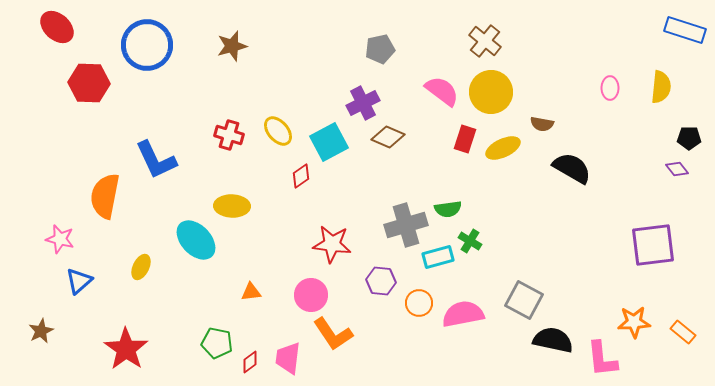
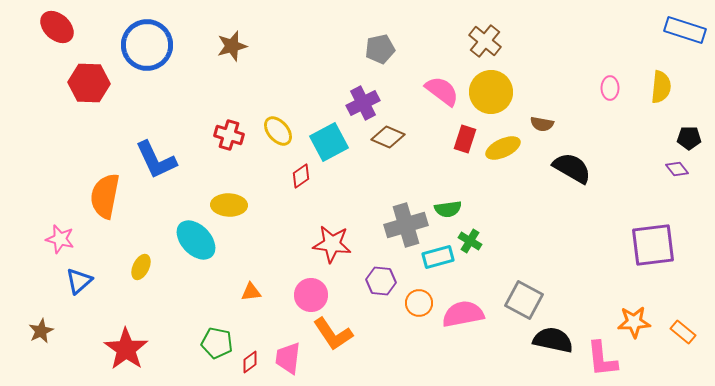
yellow ellipse at (232, 206): moved 3 px left, 1 px up
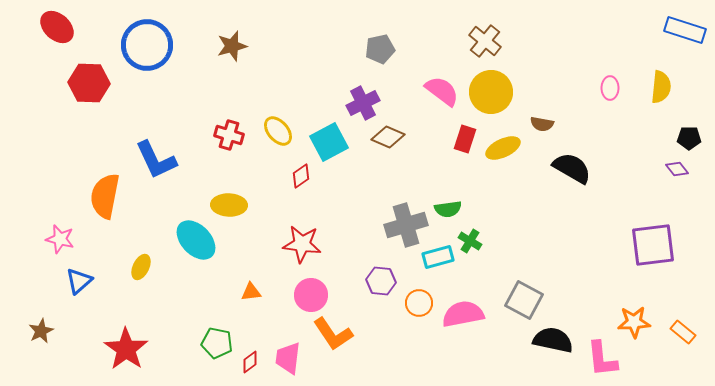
red star at (332, 244): moved 30 px left
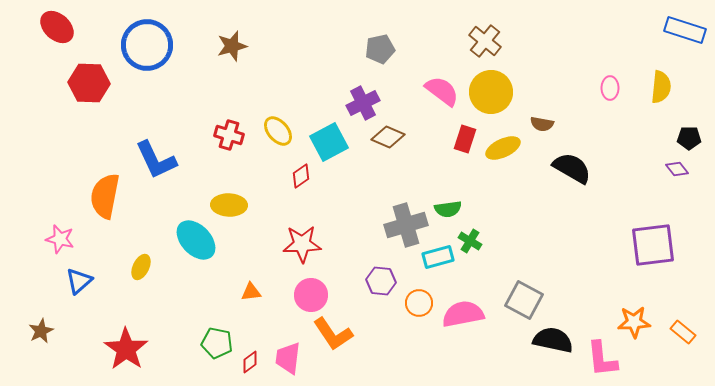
red star at (302, 244): rotated 9 degrees counterclockwise
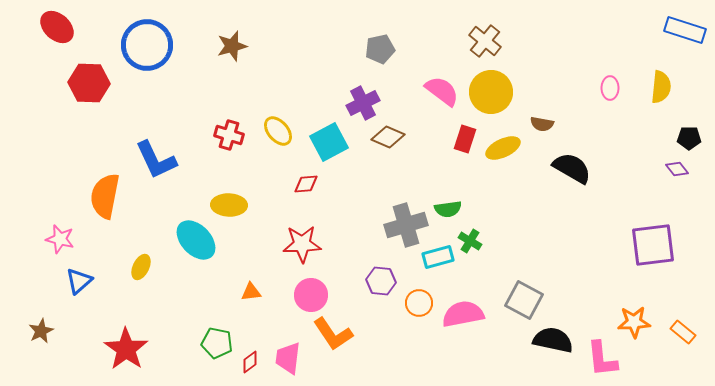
red diamond at (301, 176): moved 5 px right, 8 px down; rotated 30 degrees clockwise
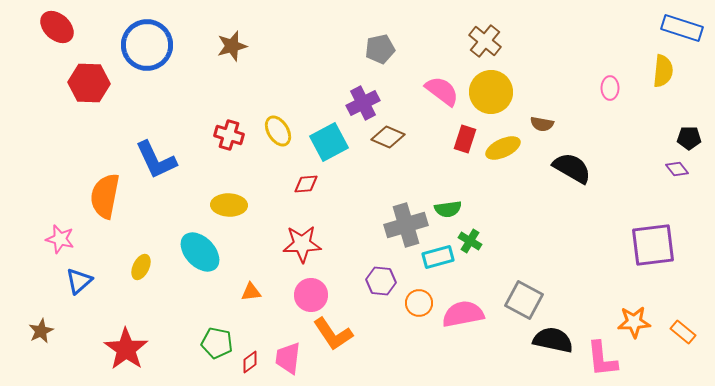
blue rectangle at (685, 30): moved 3 px left, 2 px up
yellow semicircle at (661, 87): moved 2 px right, 16 px up
yellow ellipse at (278, 131): rotated 8 degrees clockwise
cyan ellipse at (196, 240): moved 4 px right, 12 px down
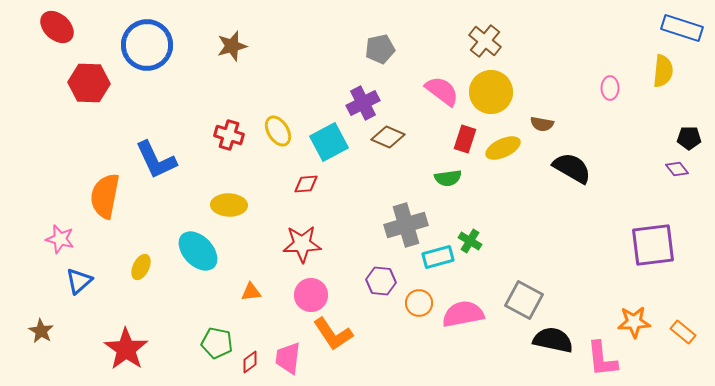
green semicircle at (448, 209): moved 31 px up
cyan ellipse at (200, 252): moved 2 px left, 1 px up
brown star at (41, 331): rotated 15 degrees counterclockwise
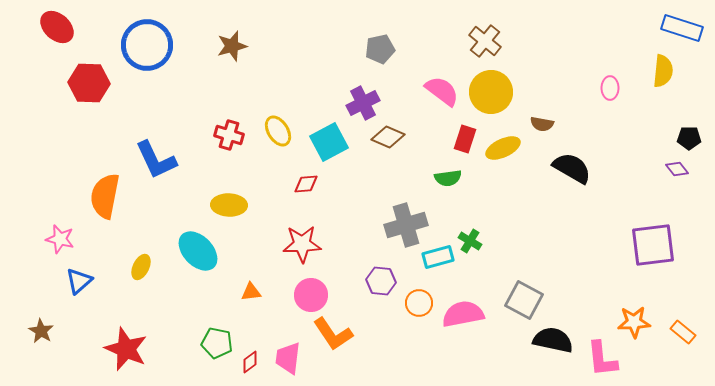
red star at (126, 349): rotated 12 degrees counterclockwise
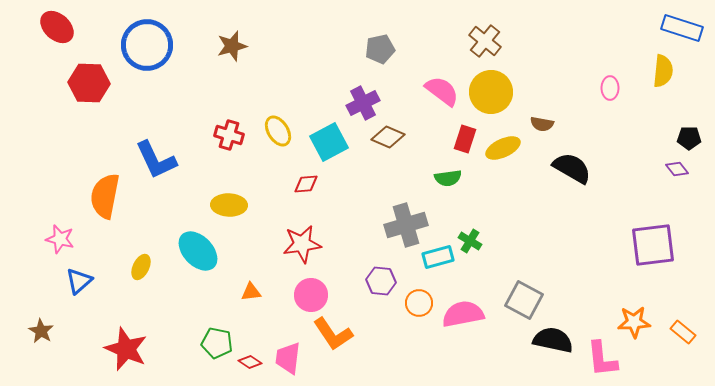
red star at (302, 244): rotated 6 degrees counterclockwise
red diamond at (250, 362): rotated 70 degrees clockwise
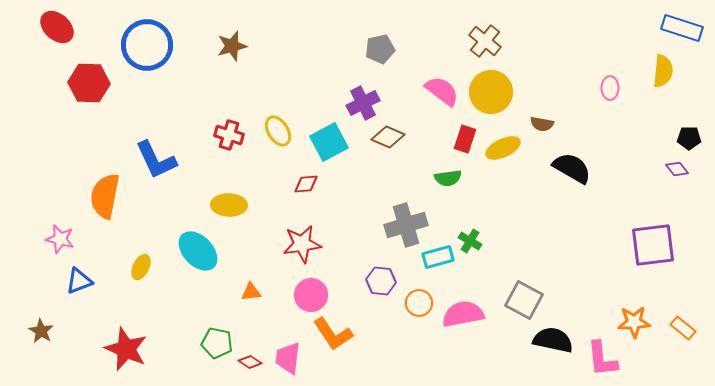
blue triangle at (79, 281): rotated 20 degrees clockwise
orange rectangle at (683, 332): moved 4 px up
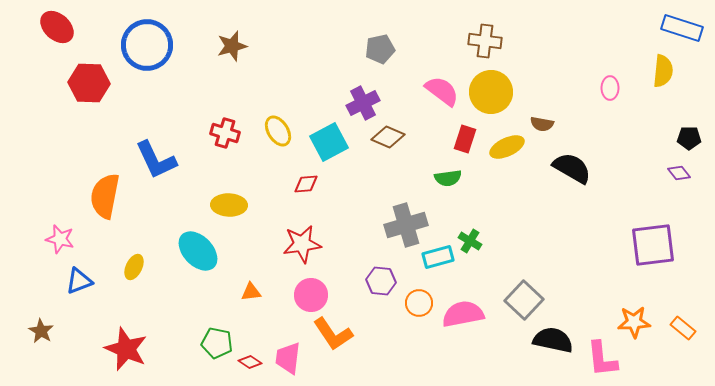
brown cross at (485, 41): rotated 32 degrees counterclockwise
red cross at (229, 135): moved 4 px left, 2 px up
yellow ellipse at (503, 148): moved 4 px right, 1 px up
purple diamond at (677, 169): moved 2 px right, 4 px down
yellow ellipse at (141, 267): moved 7 px left
gray square at (524, 300): rotated 15 degrees clockwise
